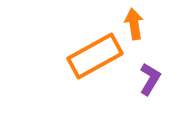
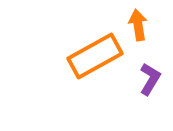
orange arrow: moved 4 px right, 1 px down
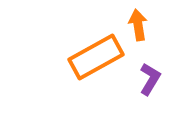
orange rectangle: moved 1 px right, 1 px down
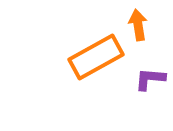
purple L-shape: rotated 116 degrees counterclockwise
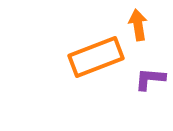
orange rectangle: rotated 8 degrees clockwise
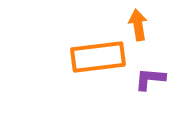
orange rectangle: moved 2 px right; rotated 14 degrees clockwise
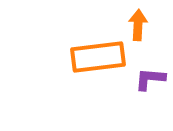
orange arrow: rotated 12 degrees clockwise
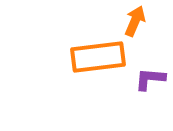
orange arrow: moved 3 px left, 4 px up; rotated 20 degrees clockwise
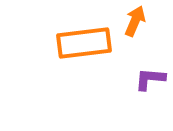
orange rectangle: moved 14 px left, 14 px up
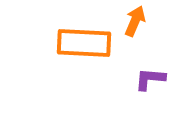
orange rectangle: rotated 10 degrees clockwise
